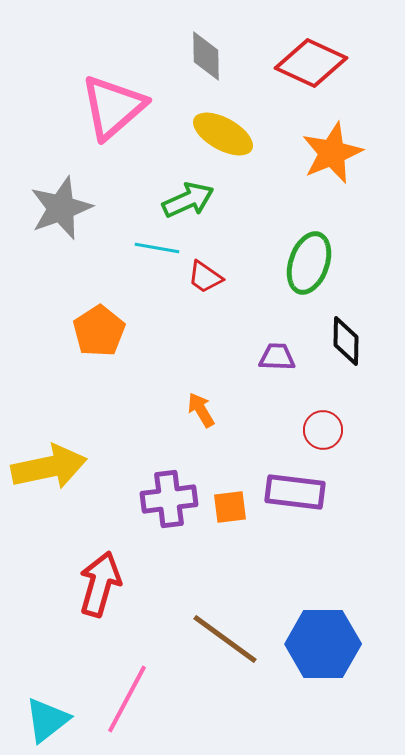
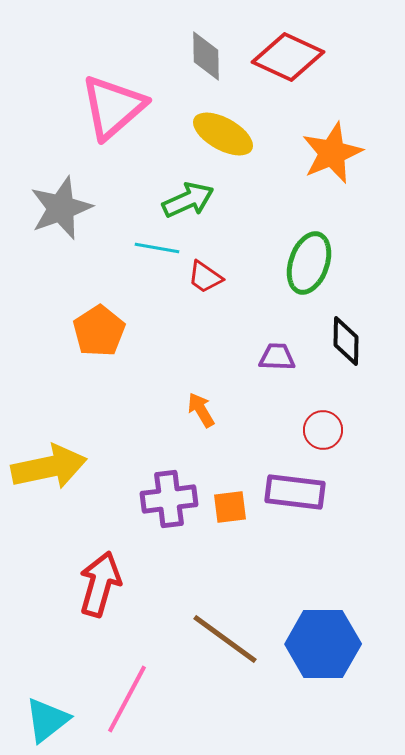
red diamond: moved 23 px left, 6 px up
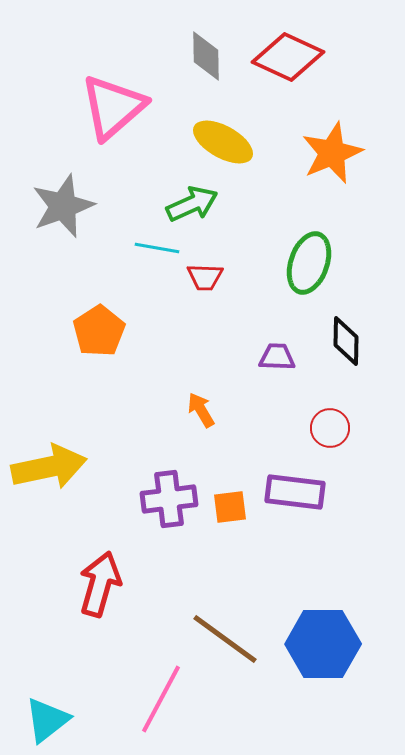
yellow ellipse: moved 8 px down
green arrow: moved 4 px right, 4 px down
gray star: moved 2 px right, 2 px up
red trapezoid: rotated 33 degrees counterclockwise
red circle: moved 7 px right, 2 px up
pink line: moved 34 px right
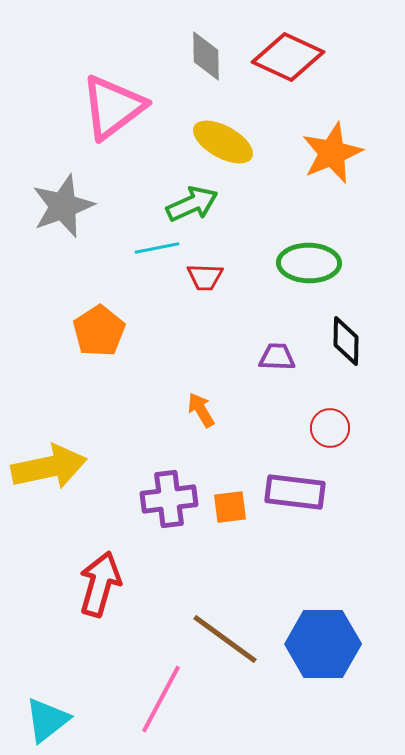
pink triangle: rotated 4 degrees clockwise
cyan line: rotated 21 degrees counterclockwise
green ellipse: rotated 72 degrees clockwise
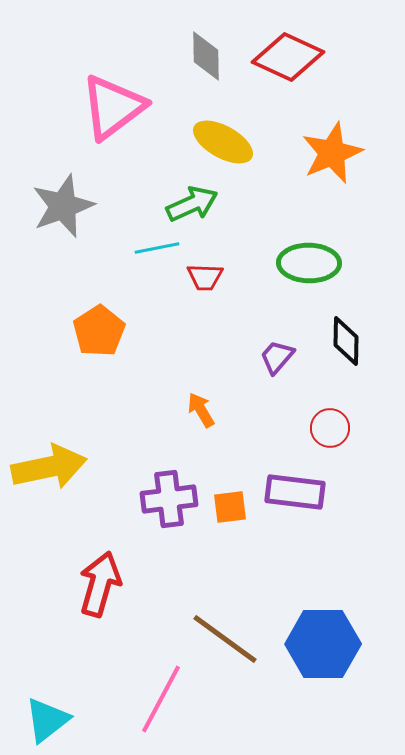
purple trapezoid: rotated 51 degrees counterclockwise
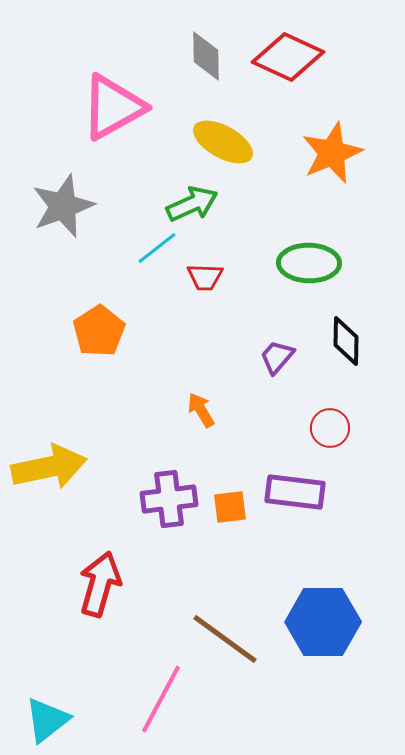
pink triangle: rotated 8 degrees clockwise
cyan line: rotated 27 degrees counterclockwise
blue hexagon: moved 22 px up
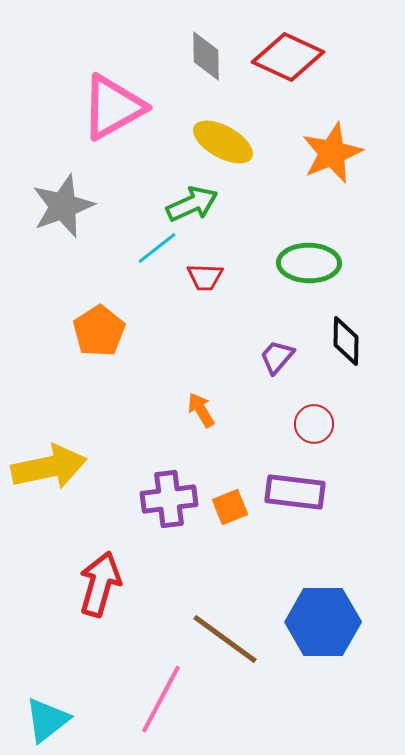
red circle: moved 16 px left, 4 px up
orange square: rotated 15 degrees counterclockwise
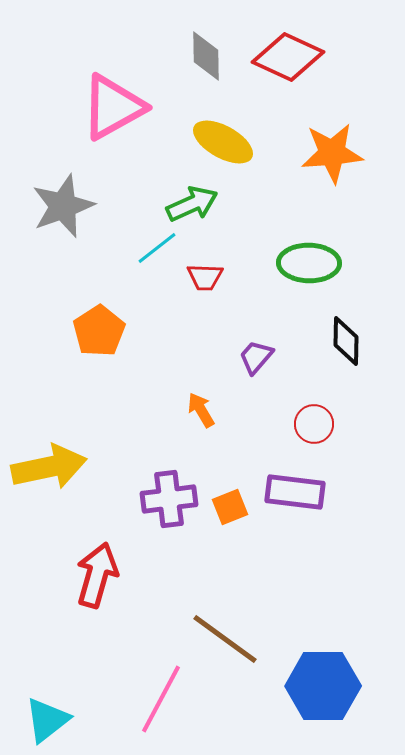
orange star: rotated 18 degrees clockwise
purple trapezoid: moved 21 px left
red arrow: moved 3 px left, 9 px up
blue hexagon: moved 64 px down
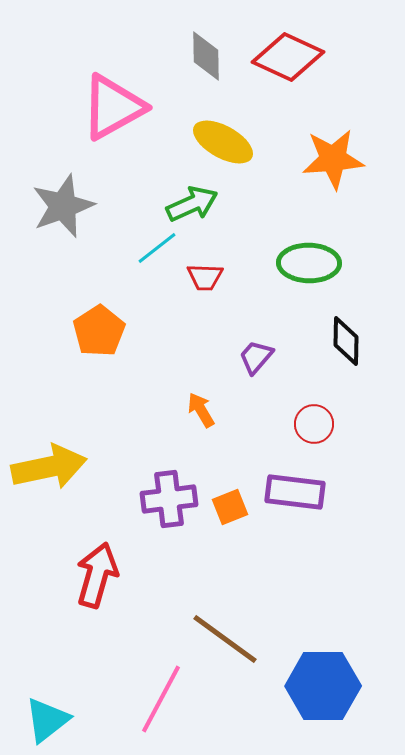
orange star: moved 1 px right, 6 px down
